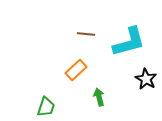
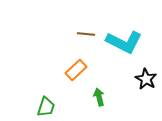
cyan L-shape: moved 5 px left; rotated 42 degrees clockwise
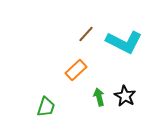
brown line: rotated 54 degrees counterclockwise
black star: moved 21 px left, 17 px down
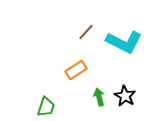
brown line: moved 2 px up
orange rectangle: rotated 10 degrees clockwise
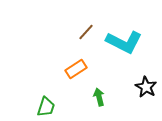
orange rectangle: moved 1 px up
black star: moved 21 px right, 9 px up
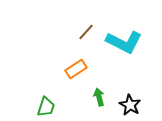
black star: moved 16 px left, 18 px down
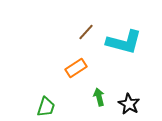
cyan L-shape: rotated 12 degrees counterclockwise
orange rectangle: moved 1 px up
black star: moved 1 px left, 1 px up
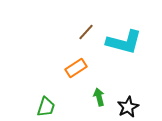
black star: moved 1 px left, 3 px down; rotated 15 degrees clockwise
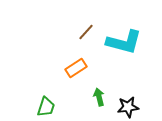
black star: rotated 20 degrees clockwise
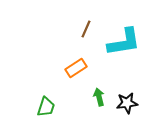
brown line: moved 3 px up; rotated 18 degrees counterclockwise
cyan L-shape: rotated 24 degrees counterclockwise
black star: moved 1 px left, 4 px up
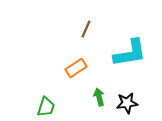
cyan L-shape: moved 6 px right, 11 px down
